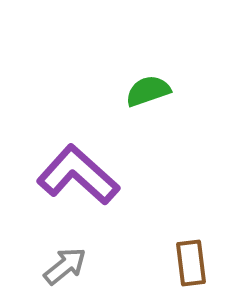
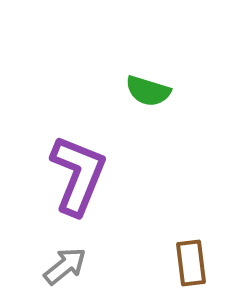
green semicircle: rotated 144 degrees counterclockwise
purple L-shape: rotated 70 degrees clockwise
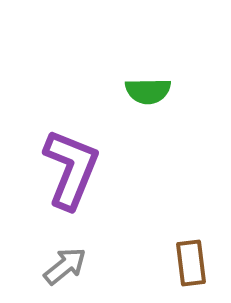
green semicircle: rotated 18 degrees counterclockwise
purple L-shape: moved 7 px left, 6 px up
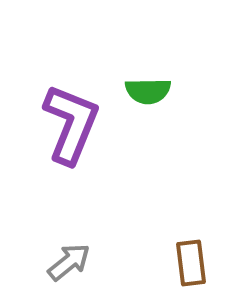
purple L-shape: moved 45 px up
gray arrow: moved 4 px right, 4 px up
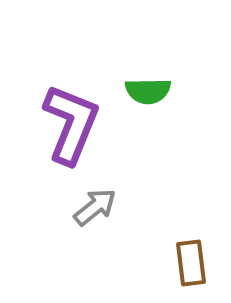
gray arrow: moved 26 px right, 55 px up
